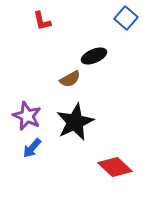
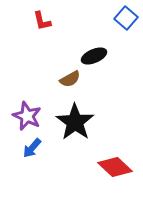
black star: rotated 12 degrees counterclockwise
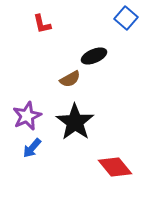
red L-shape: moved 3 px down
purple star: rotated 24 degrees clockwise
red diamond: rotated 8 degrees clockwise
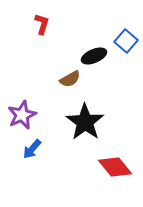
blue square: moved 23 px down
red L-shape: rotated 150 degrees counterclockwise
purple star: moved 5 px left, 1 px up
black star: moved 10 px right
blue arrow: moved 1 px down
